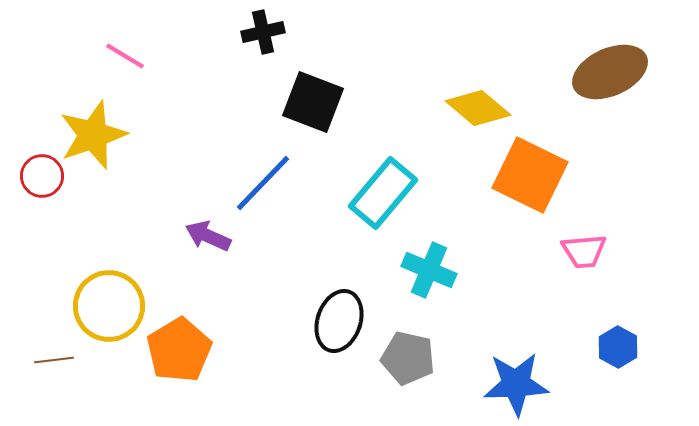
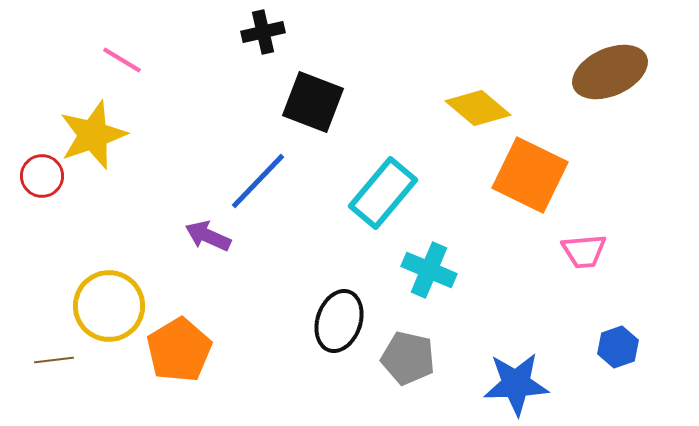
pink line: moved 3 px left, 4 px down
blue line: moved 5 px left, 2 px up
blue hexagon: rotated 12 degrees clockwise
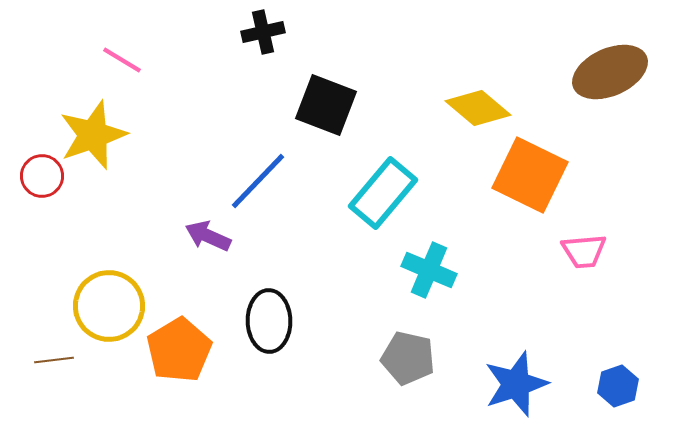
black square: moved 13 px right, 3 px down
black ellipse: moved 70 px left; rotated 20 degrees counterclockwise
blue hexagon: moved 39 px down
blue star: rotated 16 degrees counterclockwise
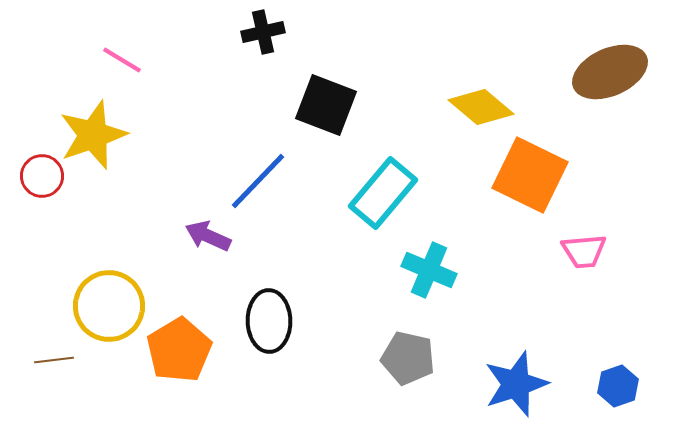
yellow diamond: moved 3 px right, 1 px up
